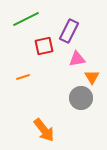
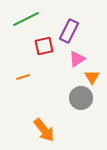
pink triangle: rotated 24 degrees counterclockwise
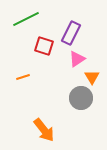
purple rectangle: moved 2 px right, 2 px down
red square: rotated 30 degrees clockwise
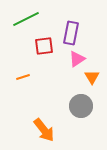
purple rectangle: rotated 15 degrees counterclockwise
red square: rotated 24 degrees counterclockwise
gray circle: moved 8 px down
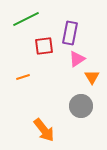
purple rectangle: moved 1 px left
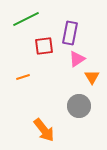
gray circle: moved 2 px left
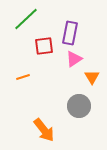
green line: rotated 16 degrees counterclockwise
pink triangle: moved 3 px left
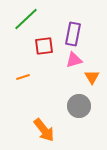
purple rectangle: moved 3 px right, 1 px down
pink triangle: moved 1 px down; rotated 18 degrees clockwise
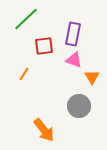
pink triangle: rotated 36 degrees clockwise
orange line: moved 1 px right, 3 px up; rotated 40 degrees counterclockwise
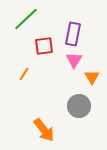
pink triangle: rotated 42 degrees clockwise
